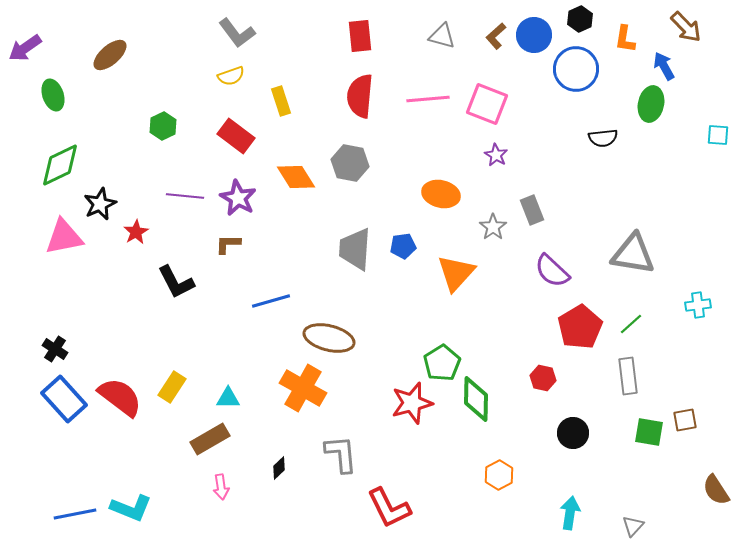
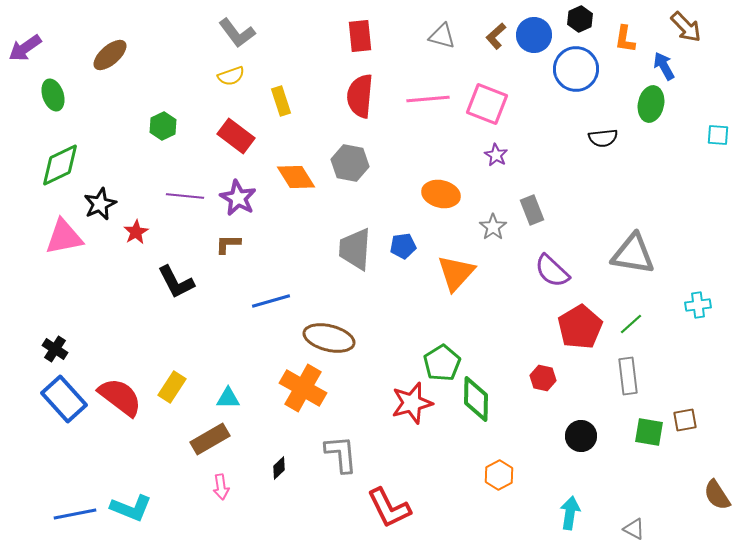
black circle at (573, 433): moved 8 px right, 3 px down
brown semicircle at (716, 490): moved 1 px right, 5 px down
gray triangle at (633, 526): moved 1 px right, 3 px down; rotated 45 degrees counterclockwise
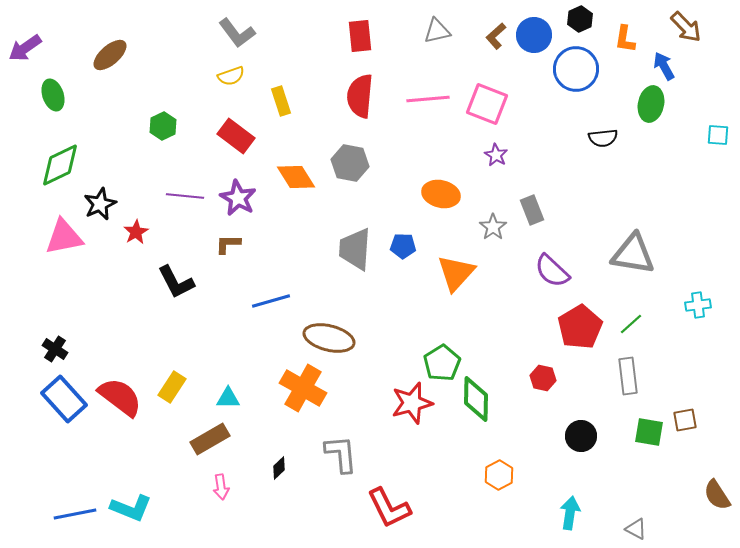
gray triangle at (442, 36): moved 5 px left, 5 px up; rotated 28 degrees counterclockwise
blue pentagon at (403, 246): rotated 10 degrees clockwise
gray triangle at (634, 529): moved 2 px right
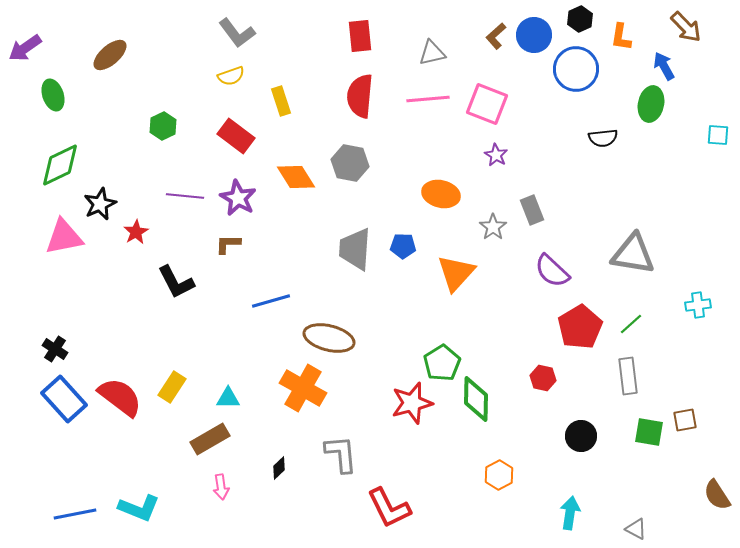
gray triangle at (437, 31): moved 5 px left, 22 px down
orange L-shape at (625, 39): moved 4 px left, 2 px up
cyan L-shape at (131, 508): moved 8 px right
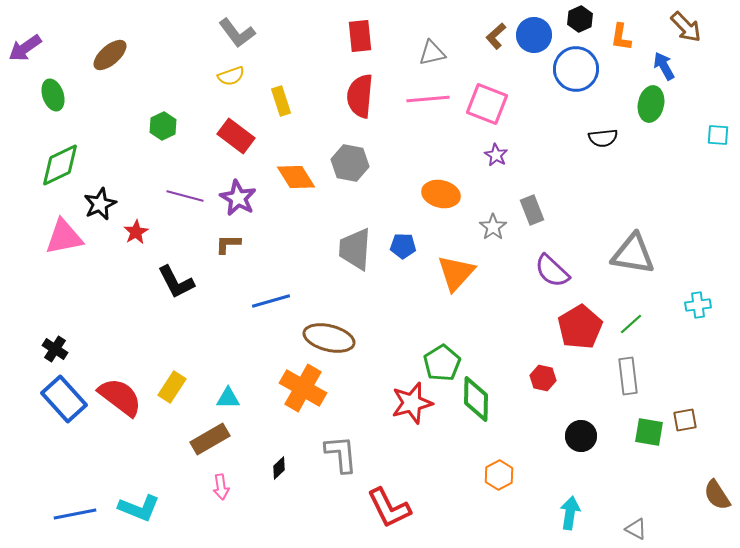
purple line at (185, 196): rotated 9 degrees clockwise
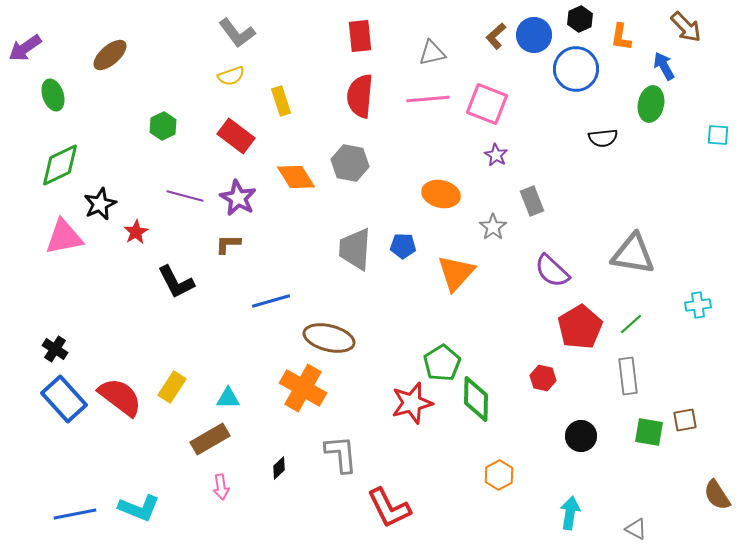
gray rectangle at (532, 210): moved 9 px up
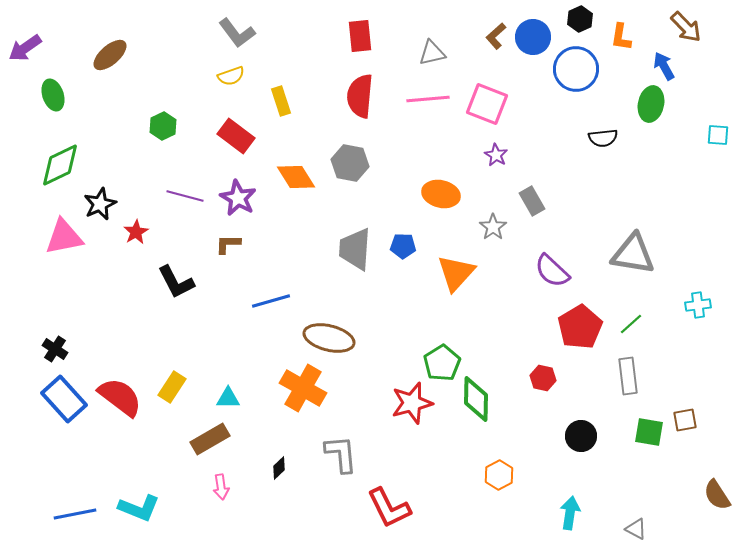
blue circle at (534, 35): moved 1 px left, 2 px down
gray rectangle at (532, 201): rotated 8 degrees counterclockwise
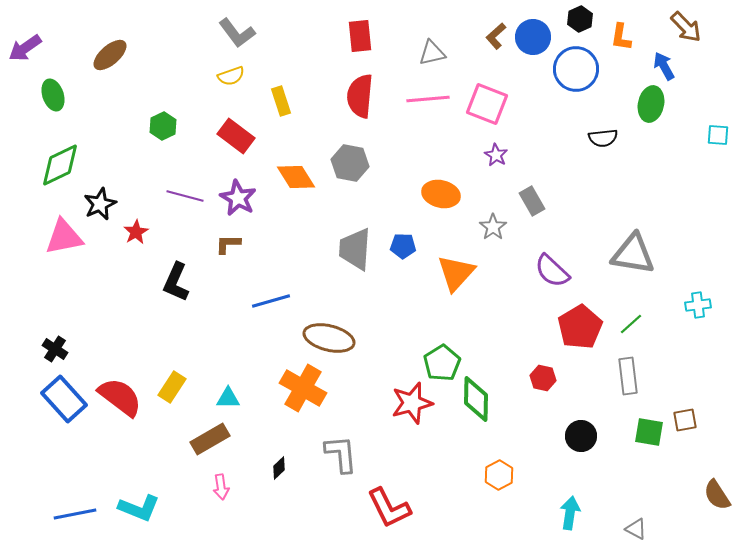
black L-shape at (176, 282): rotated 51 degrees clockwise
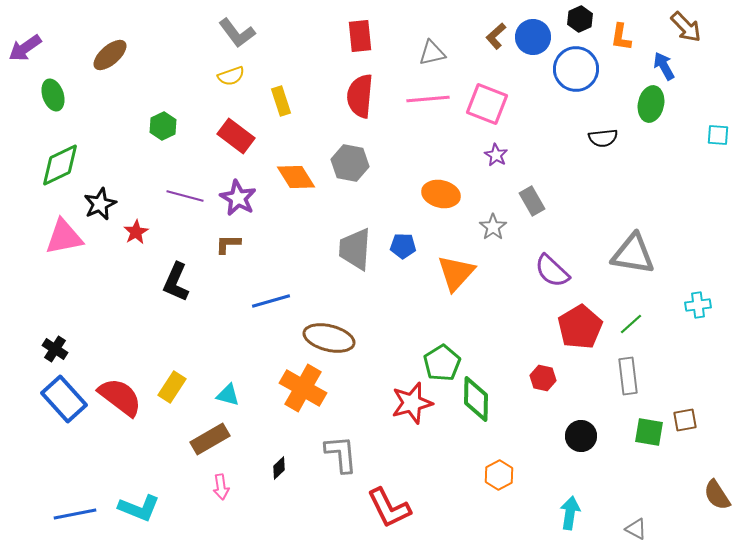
cyan triangle at (228, 398): moved 3 px up; rotated 15 degrees clockwise
